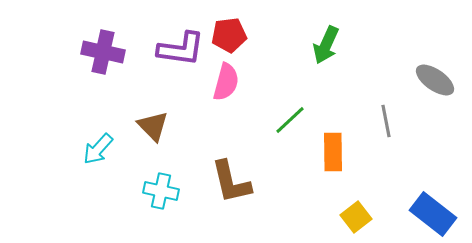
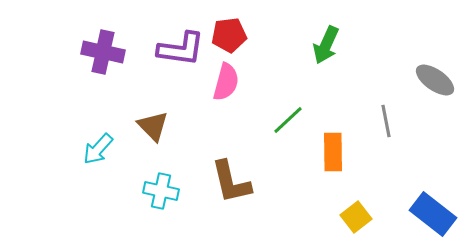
green line: moved 2 px left
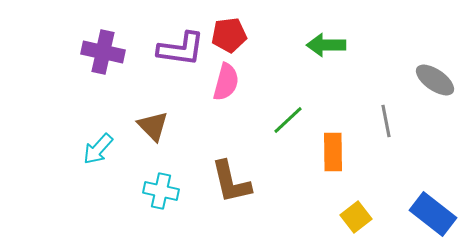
green arrow: rotated 66 degrees clockwise
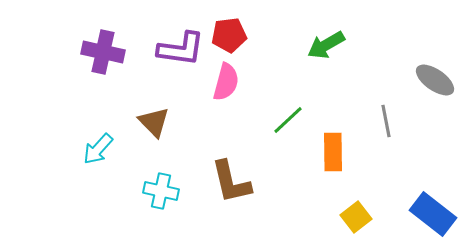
green arrow: rotated 30 degrees counterclockwise
brown triangle: moved 1 px right, 4 px up
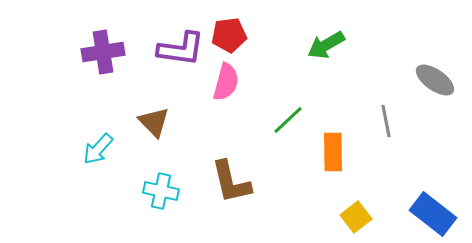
purple cross: rotated 21 degrees counterclockwise
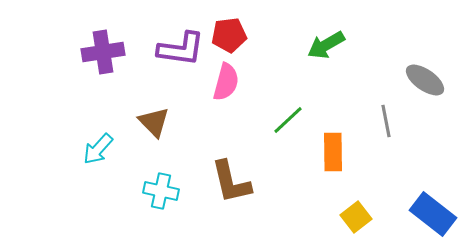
gray ellipse: moved 10 px left
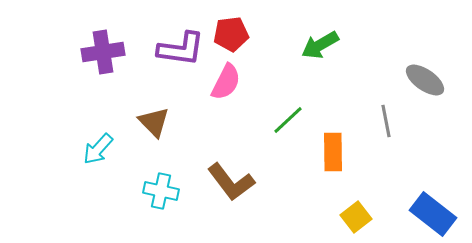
red pentagon: moved 2 px right, 1 px up
green arrow: moved 6 px left
pink semicircle: rotated 12 degrees clockwise
brown L-shape: rotated 24 degrees counterclockwise
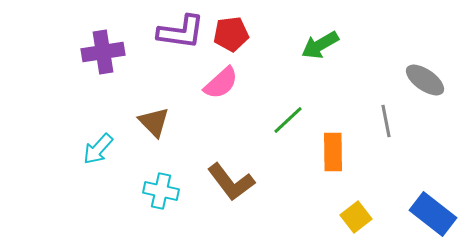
purple L-shape: moved 17 px up
pink semicircle: moved 5 px left, 1 px down; rotated 21 degrees clockwise
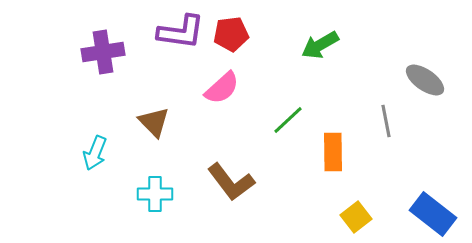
pink semicircle: moved 1 px right, 5 px down
cyan arrow: moved 3 px left, 4 px down; rotated 20 degrees counterclockwise
cyan cross: moved 6 px left, 3 px down; rotated 12 degrees counterclockwise
